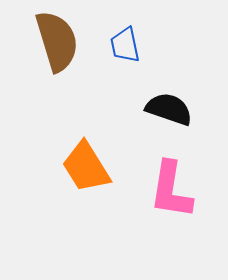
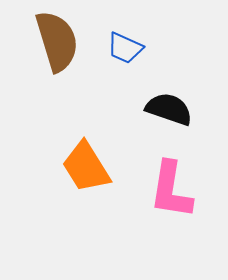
blue trapezoid: moved 3 px down; rotated 54 degrees counterclockwise
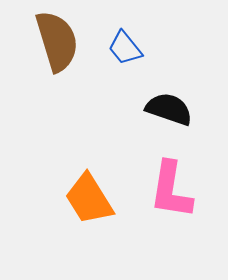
blue trapezoid: rotated 27 degrees clockwise
orange trapezoid: moved 3 px right, 32 px down
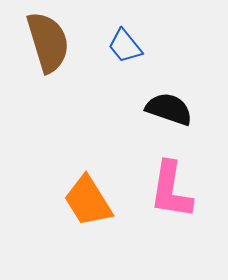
brown semicircle: moved 9 px left, 1 px down
blue trapezoid: moved 2 px up
orange trapezoid: moved 1 px left, 2 px down
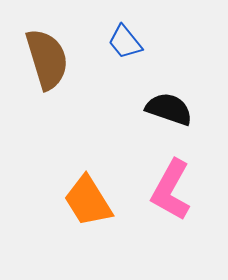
brown semicircle: moved 1 px left, 17 px down
blue trapezoid: moved 4 px up
pink L-shape: rotated 20 degrees clockwise
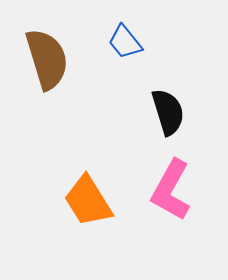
black semicircle: moved 1 px left, 3 px down; rotated 54 degrees clockwise
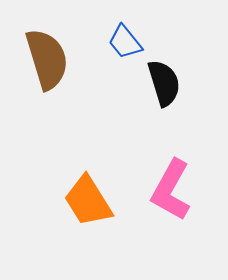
black semicircle: moved 4 px left, 29 px up
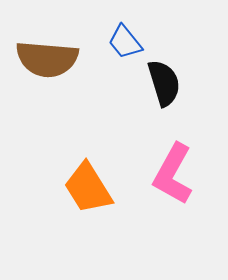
brown semicircle: rotated 112 degrees clockwise
pink L-shape: moved 2 px right, 16 px up
orange trapezoid: moved 13 px up
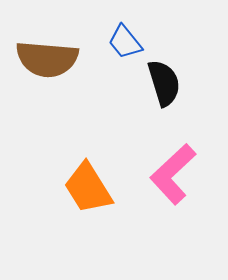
pink L-shape: rotated 18 degrees clockwise
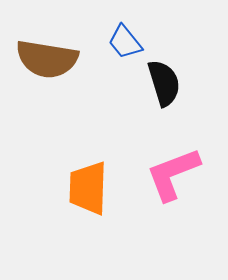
brown semicircle: rotated 4 degrees clockwise
pink L-shape: rotated 22 degrees clockwise
orange trapezoid: rotated 34 degrees clockwise
